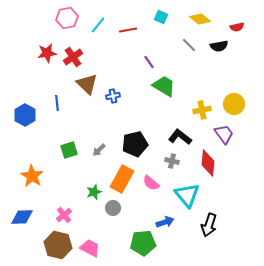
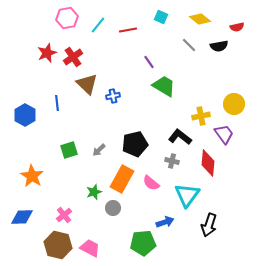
red star: rotated 12 degrees counterclockwise
yellow cross: moved 1 px left, 6 px down
cyan triangle: rotated 16 degrees clockwise
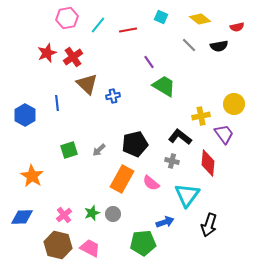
green star: moved 2 px left, 21 px down
gray circle: moved 6 px down
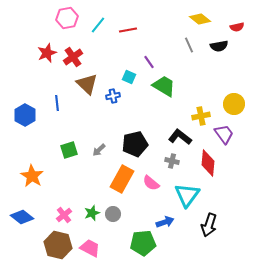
cyan square: moved 32 px left, 60 px down
gray line: rotated 21 degrees clockwise
blue diamond: rotated 40 degrees clockwise
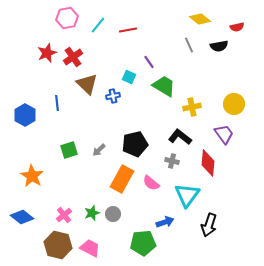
yellow cross: moved 9 px left, 9 px up
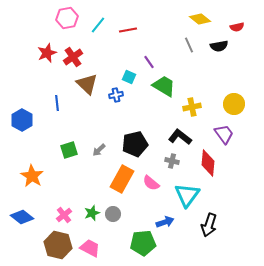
blue cross: moved 3 px right, 1 px up
blue hexagon: moved 3 px left, 5 px down
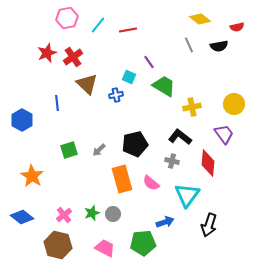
orange rectangle: rotated 44 degrees counterclockwise
pink trapezoid: moved 15 px right
